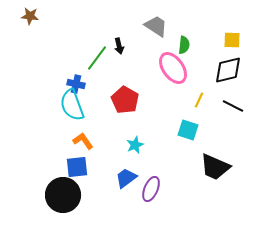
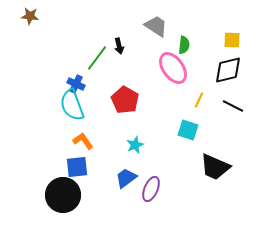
blue cross: rotated 12 degrees clockwise
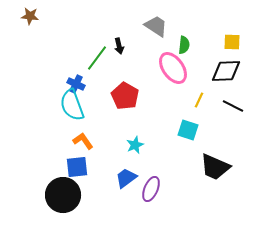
yellow square: moved 2 px down
black diamond: moved 2 px left, 1 px down; rotated 12 degrees clockwise
red pentagon: moved 4 px up
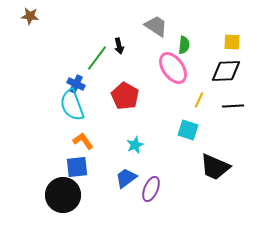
black line: rotated 30 degrees counterclockwise
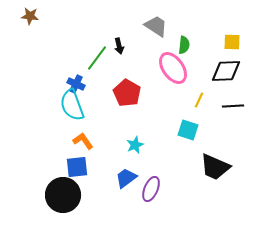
red pentagon: moved 2 px right, 3 px up
